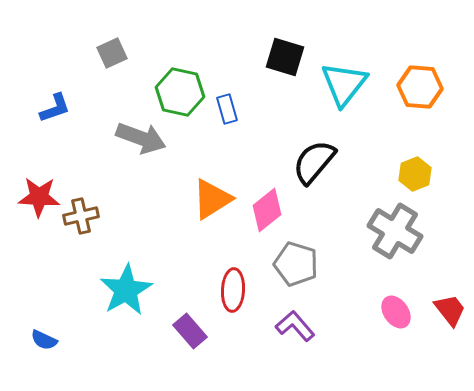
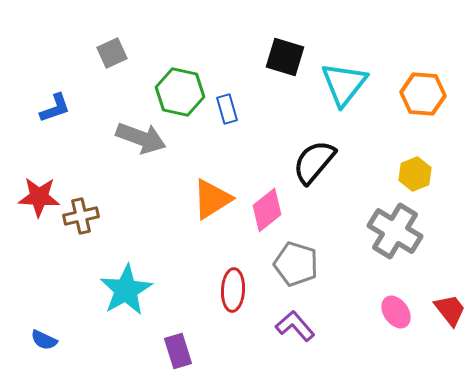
orange hexagon: moved 3 px right, 7 px down
purple rectangle: moved 12 px left, 20 px down; rotated 24 degrees clockwise
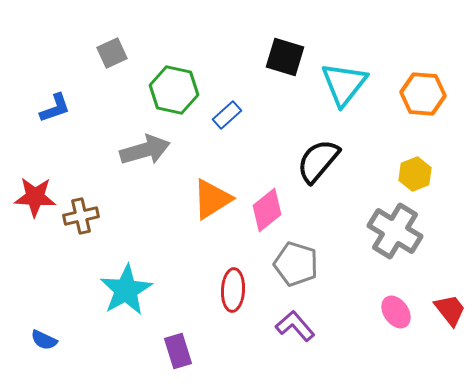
green hexagon: moved 6 px left, 2 px up
blue rectangle: moved 6 px down; rotated 64 degrees clockwise
gray arrow: moved 4 px right, 12 px down; rotated 36 degrees counterclockwise
black semicircle: moved 4 px right, 1 px up
red star: moved 4 px left
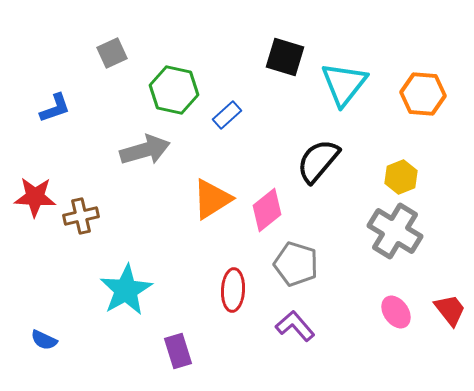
yellow hexagon: moved 14 px left, 3 px down
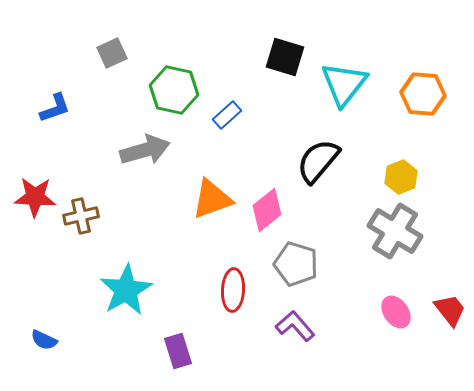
orange triangle: rotated 12 degrees clockwise
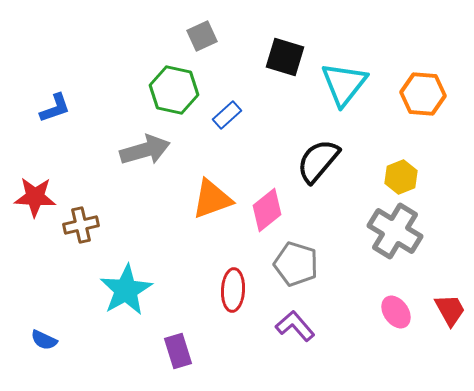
gray square: moved 90 px right, 17 px up
brown cross: moved 9 px down
red trapezoid: rotated 9 degrees clockwise
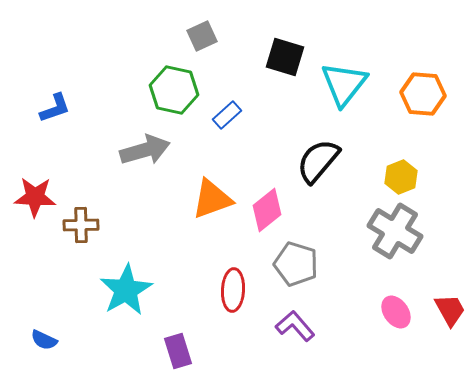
brown cross: rotated 12 degrees clockwise
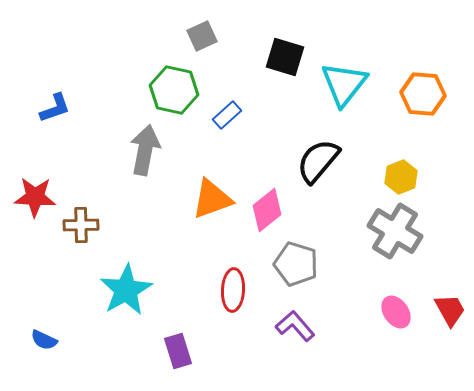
gray arrow: rotated 63 degrees counterclockwise
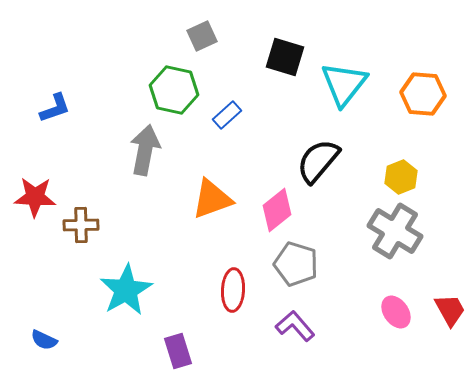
pink diamond: moved 10 px right
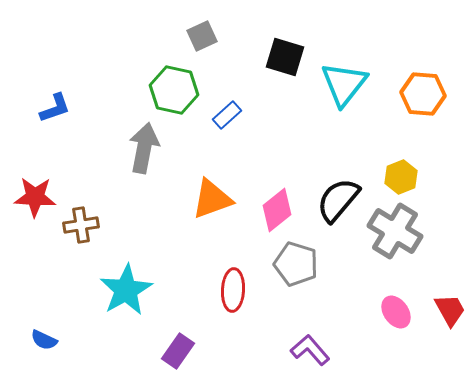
gray arrow: moved 1 px left, 2 px up
black semicircle: moved 20 px right, 39 px down
brown cross: rotated 8 degrees counterclockwise
purple L-shape: moved 15 px right, 24 px down
purple rectangle: rotated 52 degrees clockwise
